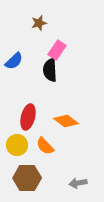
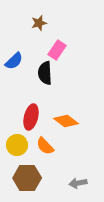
black semicircle: moved 5 px left, 3 px down
red ellipse: moved 3 px right
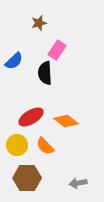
red ellipse: rotated 45 degrees clockwise
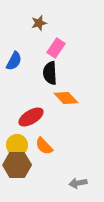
pink rectangle: moved 1 px left, 2 px up
blue semicircle: rotated 18 degrees counterclockwise
black semicircle: moved 5 px right
orange diamond: moved 23 px up; rotated 10 degrees clockwise
orange semicircle: moved 1 px left
brown hexagon: moved 10 px left, 13 px up
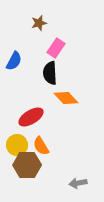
orange semicircle: moved 3 px left; rotated 12 degrees clockwise
brown hexagon: moved 10 px right
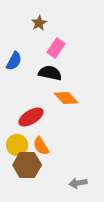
brown star: rotated 14 degrees counterclockwise
black semicircle: rotated 105 degrees clockwise
